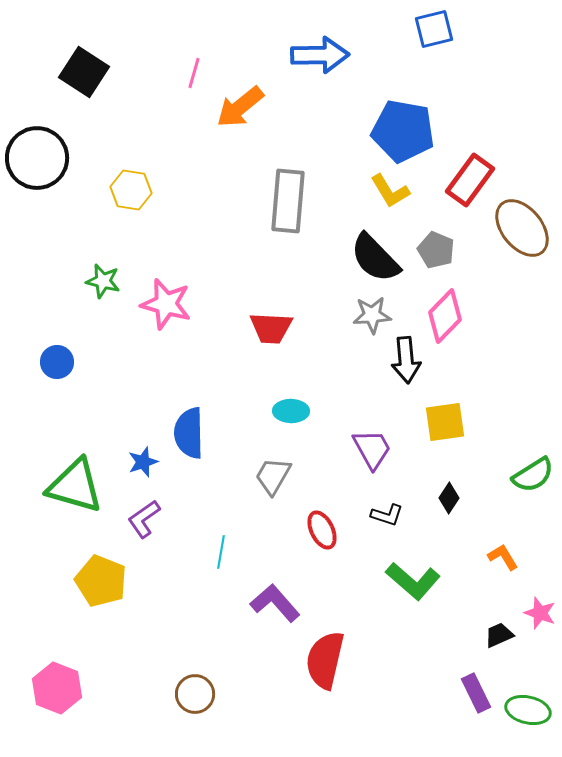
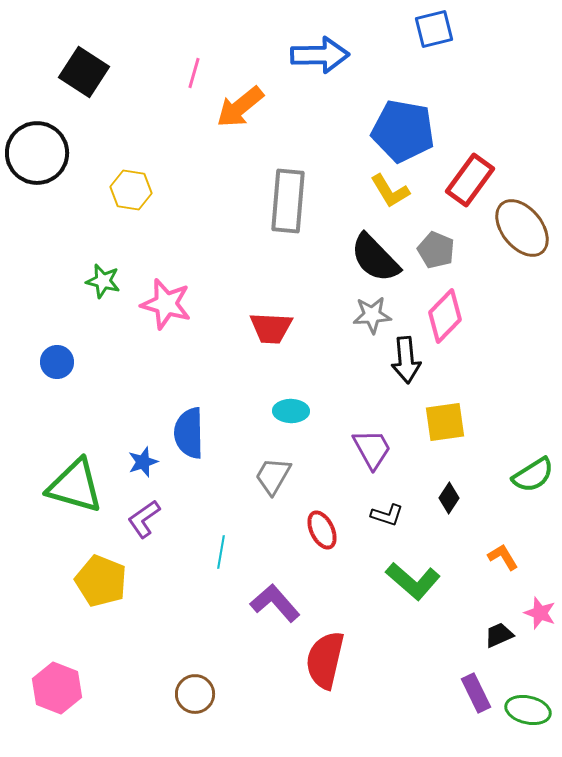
black circle at (37, 158): moved 5 px up
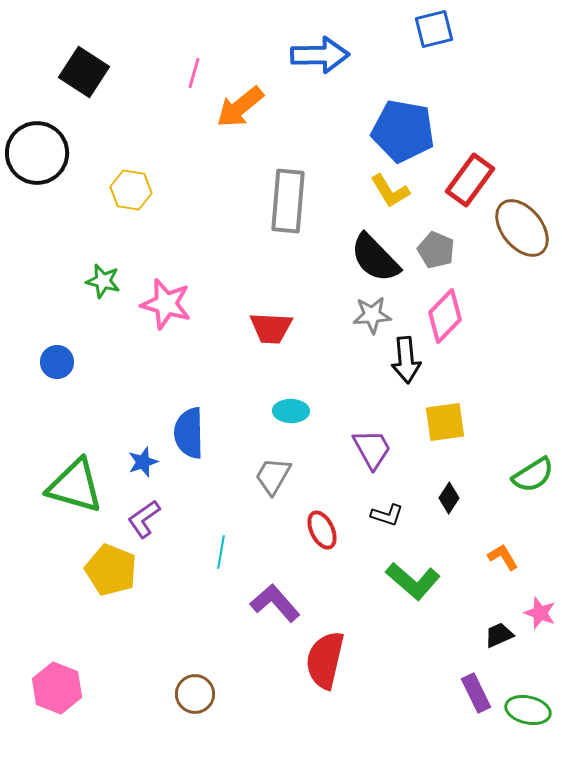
yellow pentagon at (101, 581): moved 10 px right, 11 px up
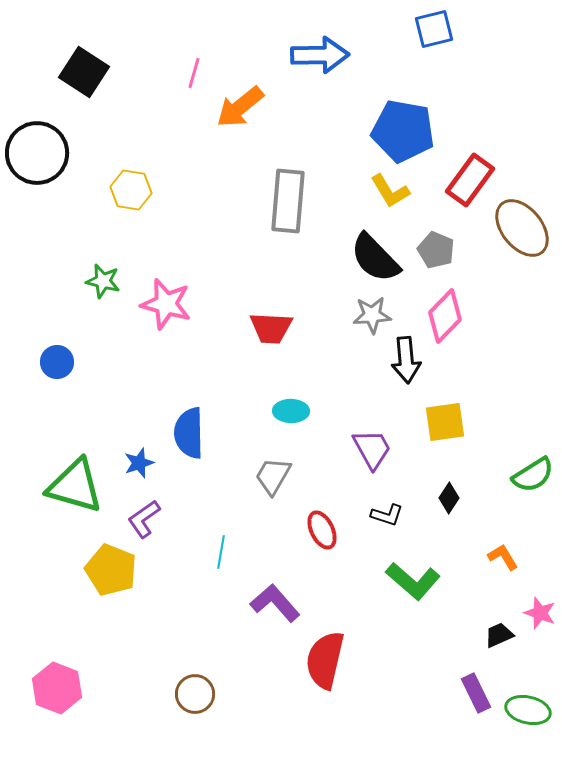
blue star at (143, 462): moved 4 px left, 1 px down
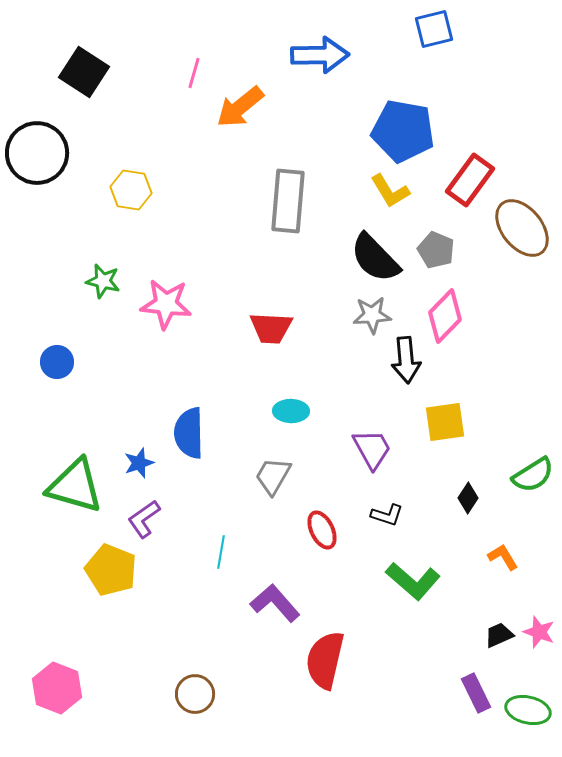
pink star at (166, 304): rotated 9 degrees counterclockwise
black diamond at (449, 498): moved 19 px right
pink star at (540, 613): moved 1 px left, 19 px down
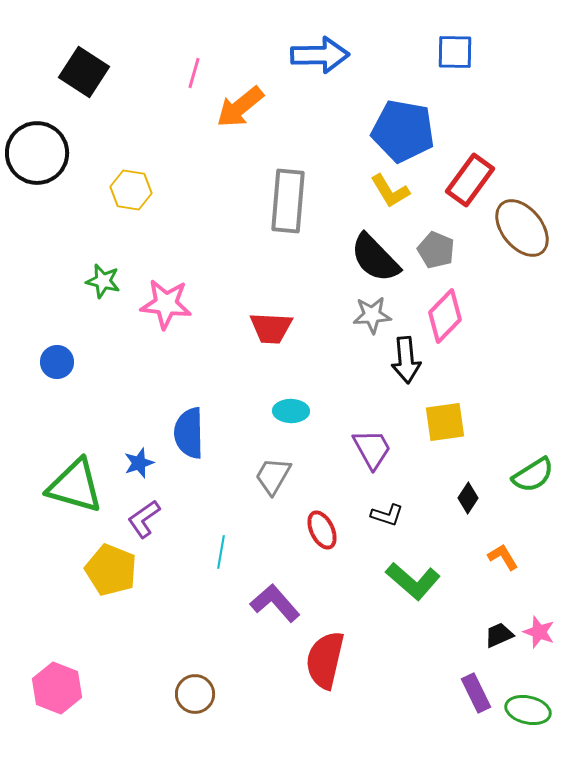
blue square at (434, 29): moved 21 px right, 23 px down; rotated 15 degrees clockwise
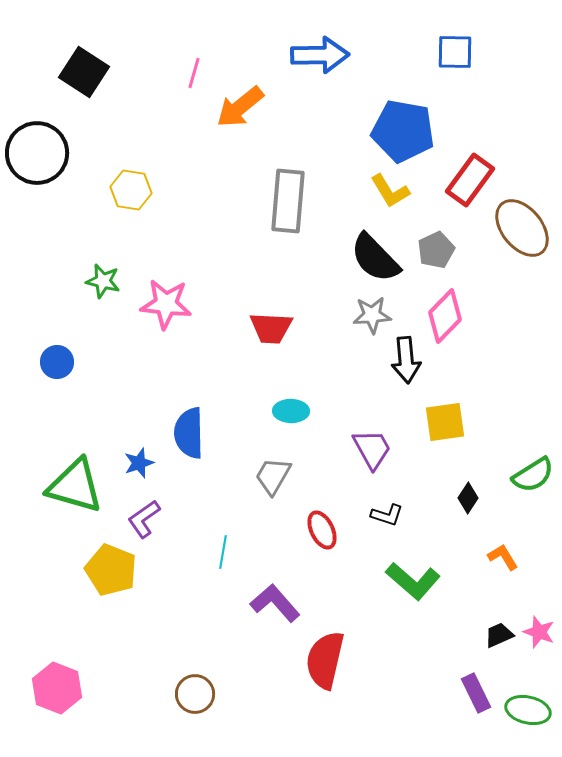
gray pentagon at (436, 250): rotated 24 degrees clockwise
cyan line at (221, 552): moved 2 px right
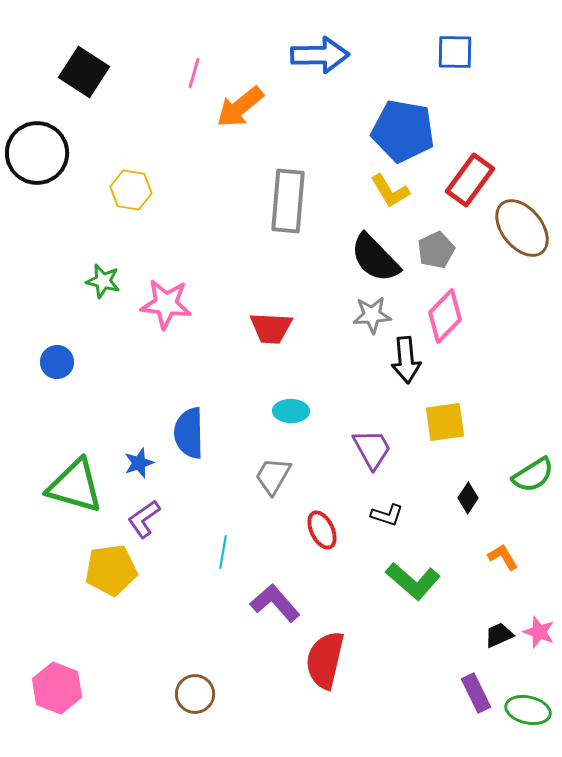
yellow pentagon at (111, 570): rotated 30 degrees counterclockwise
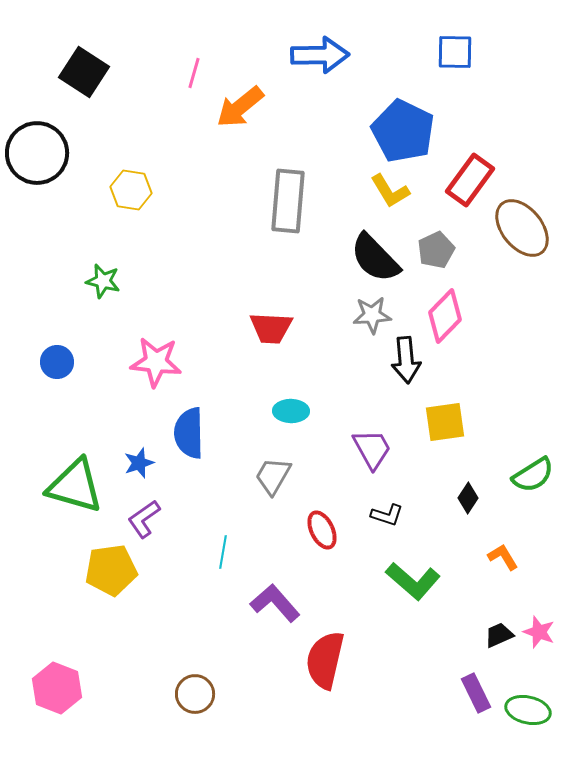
blue pentagon at (403, 131): rotated 16 degrees clockwise
pink star at (166, 304): moved 10 px left, 58 px down
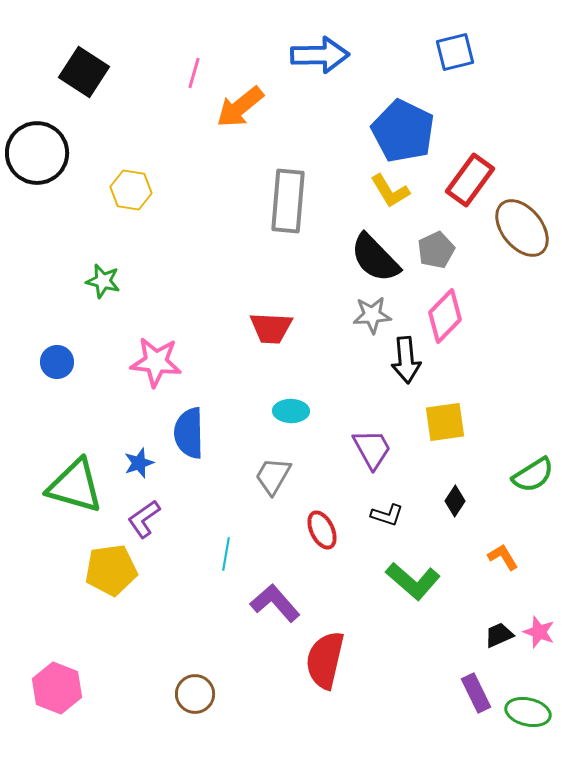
blue square at (455, 52): rotated 15 degrees counterclockwise
black diamond at (468, 498): moved 13 px left, 3 px down
cyan line at (223, 552): moved 3 px right, 2 px down
green ellipse at (528, 710): moved 2 px down
